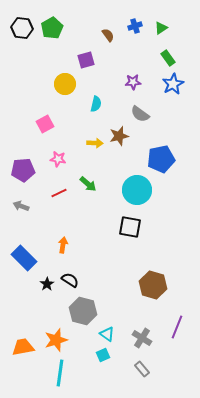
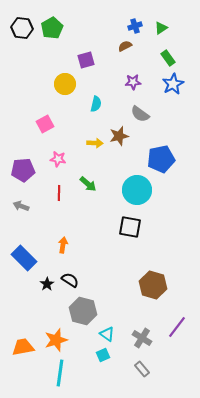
brown semicircle: moved 17 px right, 11 px down; rotated 80 degrees counterclockwise
red line: rotated 63 degrees counterclockwise
purple line: rotated 15 degrees clockwise
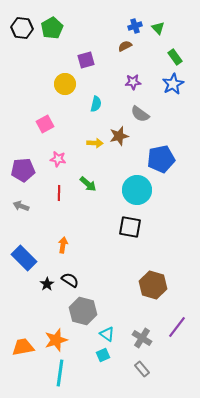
green triangle: moved 3 px left; rotated 40 degrees counterclockwise
green rectangle: moved 7 px right, 1 px up
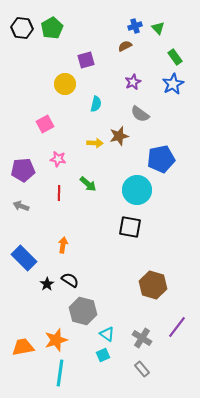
purple star: rotated 21 degrees counterclockwise
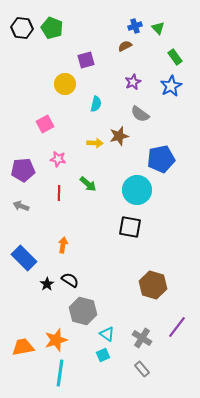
green pentagon: rotated 20 degrees counterclockwise
blue star: moved 2 px left, 2 px down
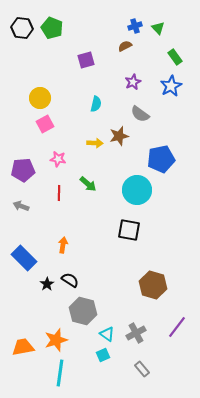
yellow circle: moved 25 px left, 14 px down
black square: moved 1 px left, 3 px down
gray cross: moved 6 px left, 5 px up; rotated 30 degrees clockwise
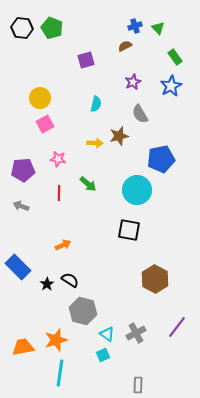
gray semicircle: rotated 24 degrees clockwise
orange arrow: rotated 56 degrees clockwise
blue rectangle: moved 6 px left, 9 px down
brown hexagon: moved 2 px right, 6 px up; rotated 12 degrees clockwise
gray rectangle: moved 4 px left, 16 px down; rotated 42 degrees clockwise
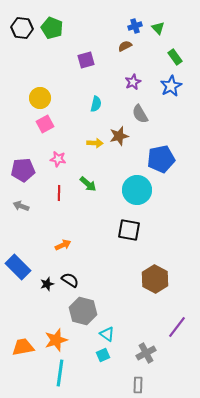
black star: rotated 16 degrees clockwise
gray cross: moved 10 px right, 20 px down
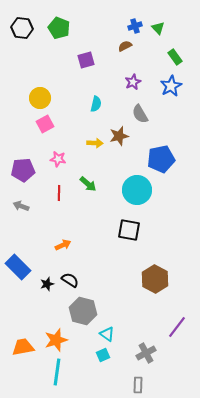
green pentagon: moved 7 px right
cyan line: moved 3 px left, 1 px up
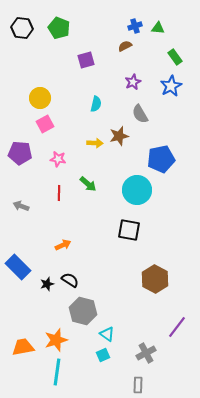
green triangle: rotated 40 degrees counterclockwise
purple pentagon: moved 3 px left, 17 px up; rotated 10 degrees clockwise
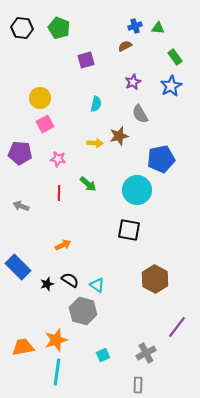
cyan triangle: moved 10 px left, 49 px up
